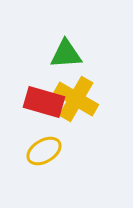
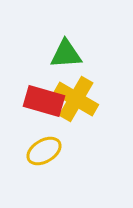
red rectangle: moved 1 px up
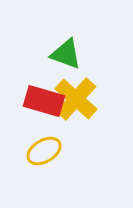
green triangle: rotated 24 degrees clockwise
yellow cross: rotated 12 degrees clockwise
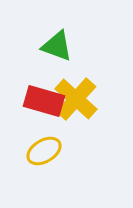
green triangle: moved 9 px left, 8 px up
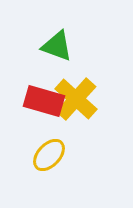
yellow ellipse: moved 5 px right, 4 px down; rotated 16 degrees counterclockwise
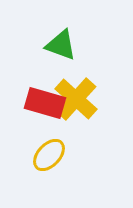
green triangle: moved 4 px right, 1 px up
red rectangle: moved 1 px right, 2 px down
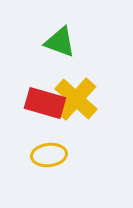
green triangle: moved 1 px left, 3 px up
yellow ellipse: rotated 40 degrees clockwise
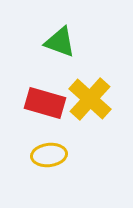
yellow cross: moved 14 px right
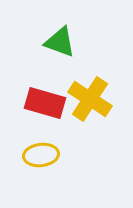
yellow cross: rotated 9 degrees counterclockwise
yellow ellipse: moved 8 px left
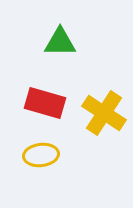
green triangle: rotated 20 degrees counterclockwise
yellow cross: moved 14 px right, 14 px down
